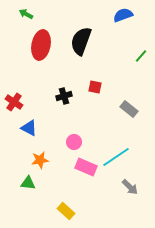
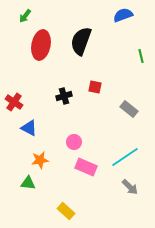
green arrow: moved 1 px left, 2 px down; rotated 80 degrees counterclockwise
green line: rotated 56 degrees counterclockwise
cyan line: moved 9 px right
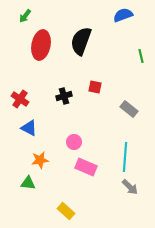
red cross: moved 6 px right, 3 px up
cyan line: rotated 52 degrees counterclockwise
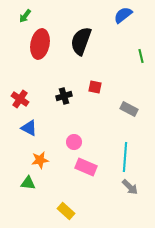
blue semicircle: rotated 18 degrees counterclockwise
red ellipse: moved 1 px left, 1 px up
gray rectangle: rotated 12 degrees counterclockwise
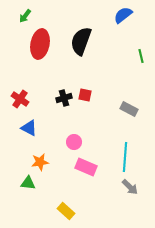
red square: moved 10 px left, 8 px down
black cross: moved 2 px down
orange star: moved 2 px down
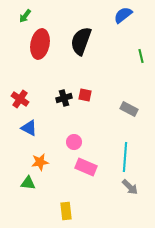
yellow rectangle: rotated 42 degrees clockwise
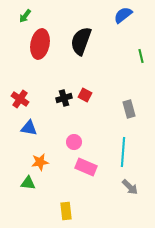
red square: rotated 16 degrees clockwise
gray rectangle: rotated 48 degrees clockwise
blue triangle: rotated 18 degrees counterclockwise
cyan line: moved 2 px left, 5 px up
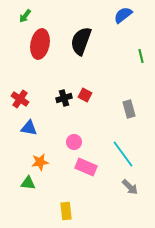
cyan line: moved 2 px down; rotated 40 degrees counterclockwise
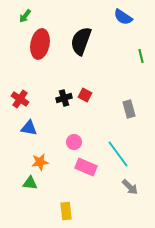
blue semicircle: moved 2 px down; rotated 108 degrees counterclockwise
cyan line: moved 5 px left
green triangle: moved 2 px right
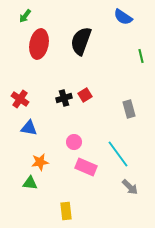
red ellipse: moved 1 px left
red square: rotated 32 degrees clockwise
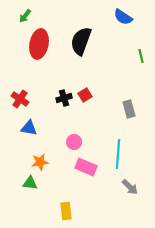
cyan line: rotated 40 degrees clockwise
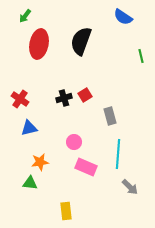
gray rectangle: moved 19 px left, 7 px down
blue triangle: rotated 24 degrees counterclockwise
